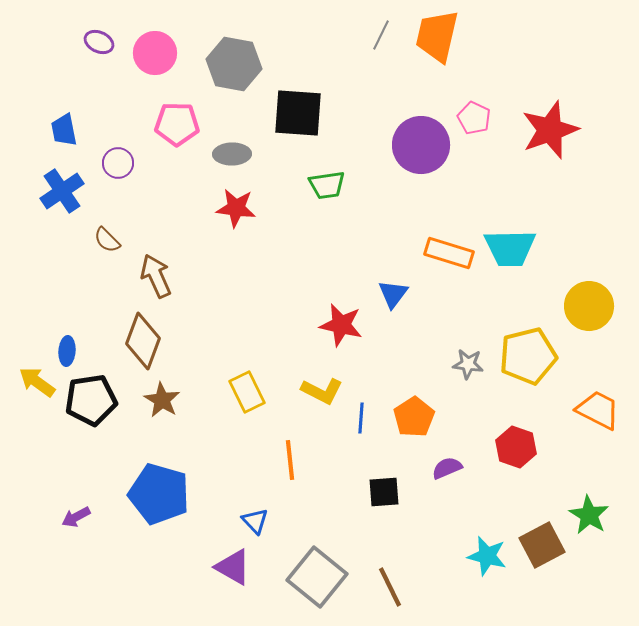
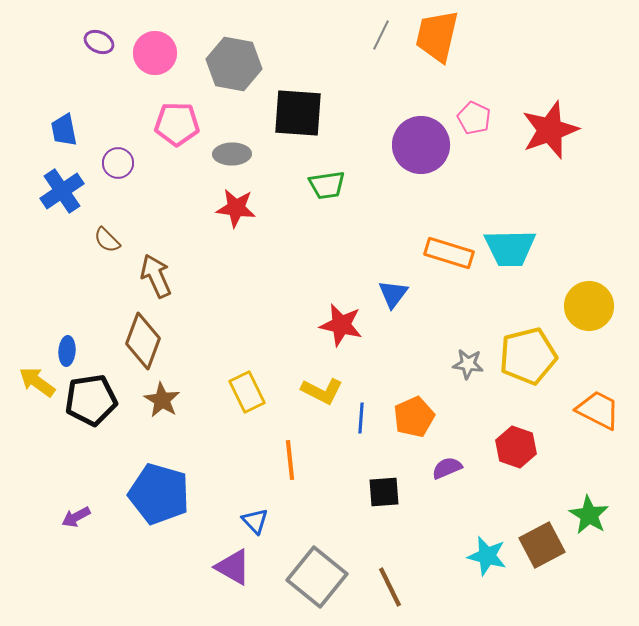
orange pentagon at (414, 417): rotated 9 degrees clockwise
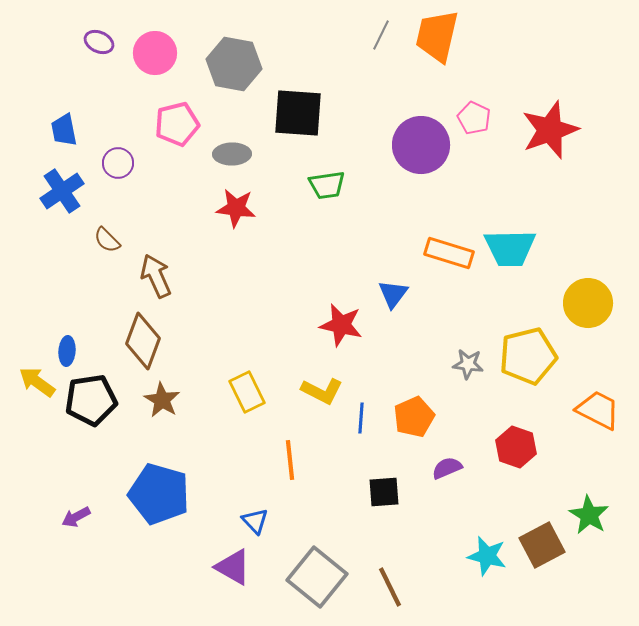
pink pentagon at (177, 124): rotated 15 degrees counterclockwise
yellow circle at (589, 306): moved 1 px left, 3 px up
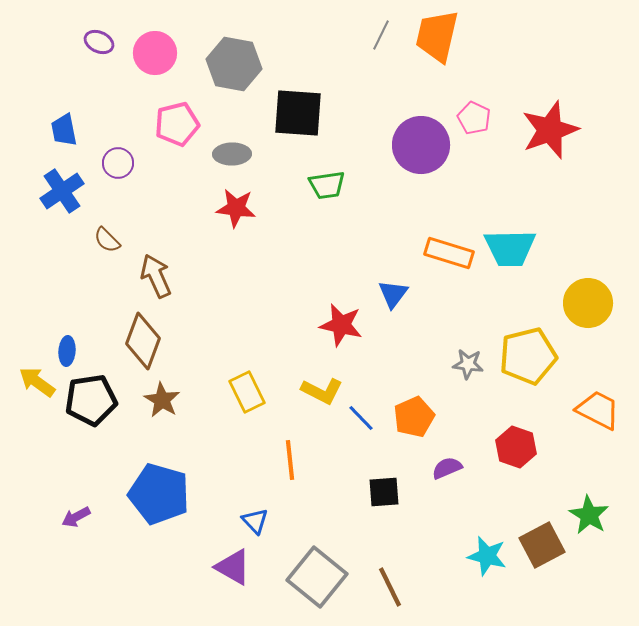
blue line at (361, 418): rotated 48 degrees counterclockwise
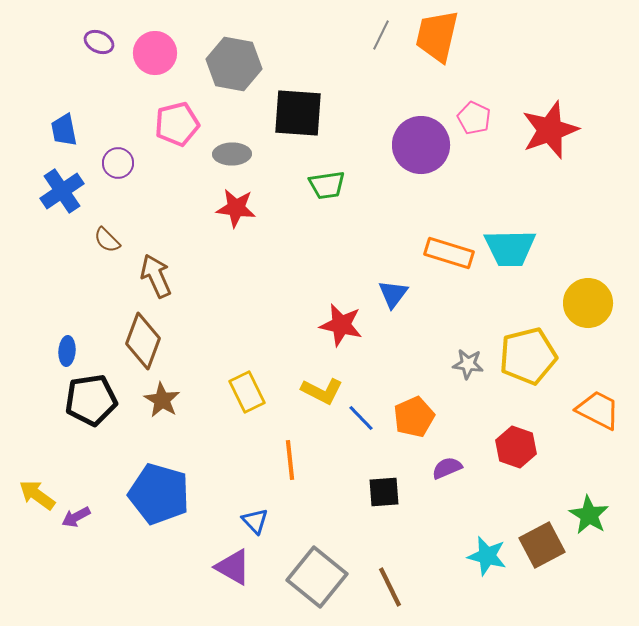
yellow arrow at (37, 382): moved 113 px down
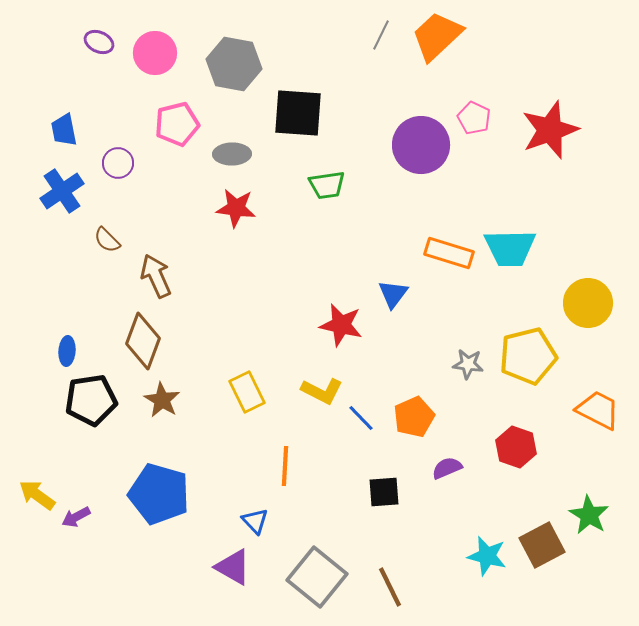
orange trapezoid at (437, 36): rotated 34 degrees clockwise
orange line at (290, 460): moved 5 px left, 6 px down; rotated 9 degrees clockwise
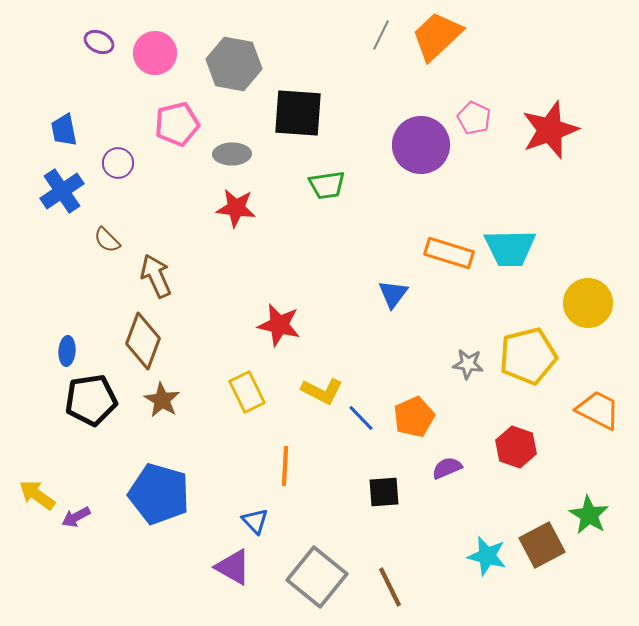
red star at (341, 325): moved 62 px left
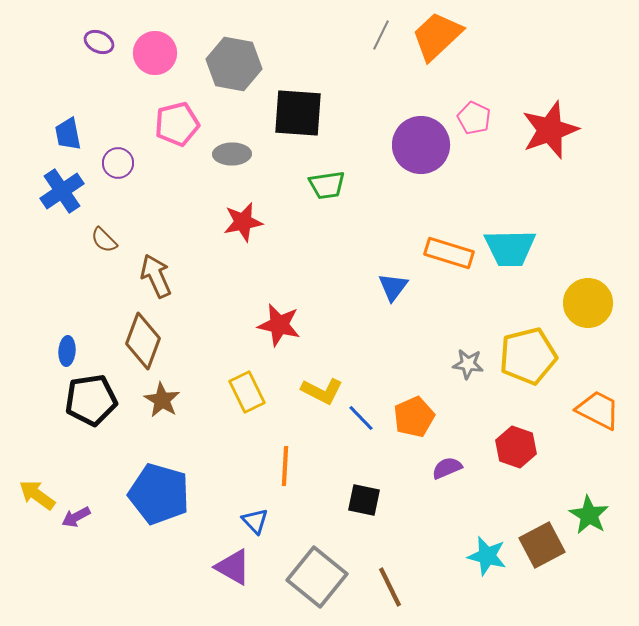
blue trapezoid at (64, 130): moved 4 px right, 4 px down
red star at (236, 208): moved 7 px right, 14 px down; rotated 18 degrees counterclockwise
brown semicircle at (107, 240): moved 3 px left
blue triangle at (393, 294): moved 7 px up
black square at (384, 492): moved 20 px left, 8 px down; rotated 16 degrees clockwise
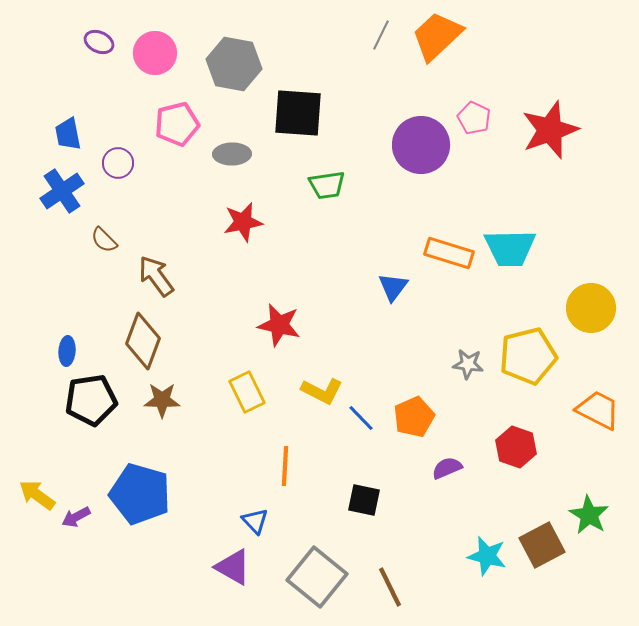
brown arrow at (156, 276): rotated 12 degrees counterclockwise
yellow circle at (588, 303): moved 3 px right, 5 px down
brown star at (162, 400): rotated 30 degrees counterclockwise
blue pentagon at (159, 494): moved 19 px left
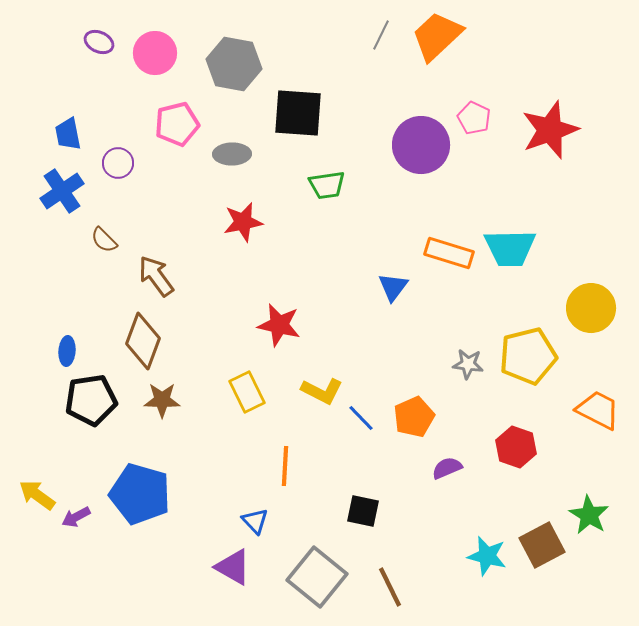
black square at (364, 500): moved 1 px left, 11 px down
